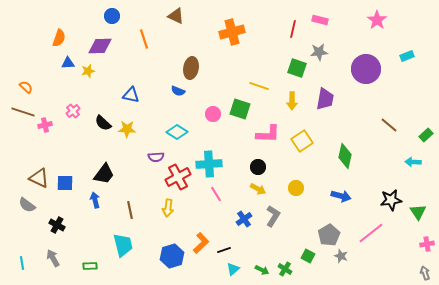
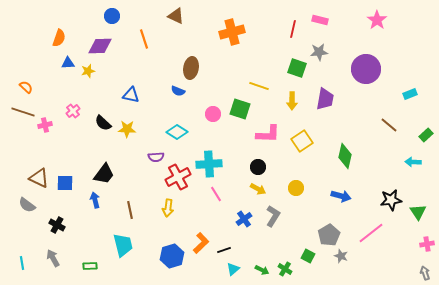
cyan rectangle at (407, 56): moved 3 px right, 38 px down
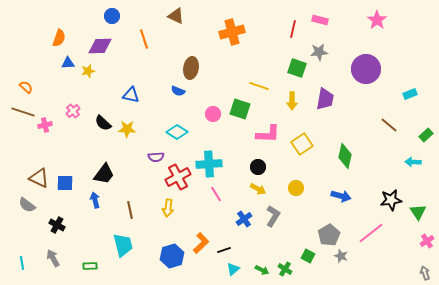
yellow square at (302, 141): moved 3 px down
pink cross at (427, 244): moved 3 px up; rotated 24 degrees counterclockwise
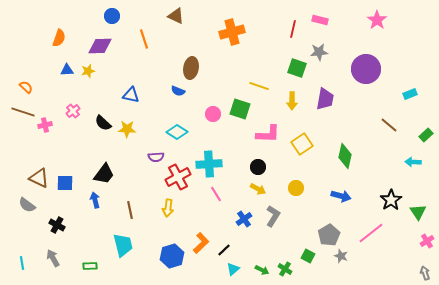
blue triangle at (68, 63): moved 1 px left, 7 px down
black star at (391, 200): rotated 25 degrees counterclockwise
black line at (224, 250): rotated 24 degrees counterclockwise
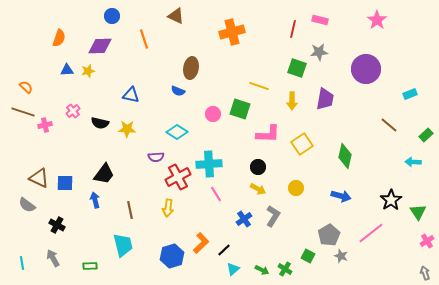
black semicircle at (103, 123): moved 3 px left; rotated 30 degrees counterclockwise
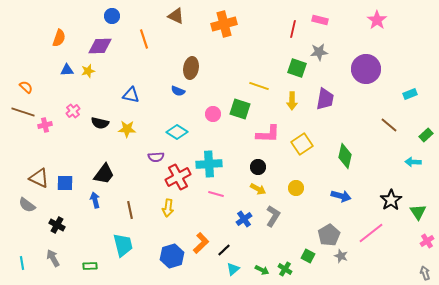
orange cross at (232, 32): moved 8 px left, 8 px up
pink line at (216, 194): rotated 42 degrees counterclockwise
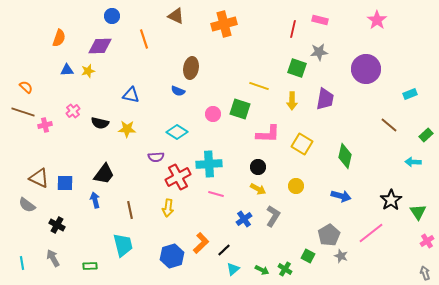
yellow square at (302, 144): rotated 25 degrees counterclockwise
yellow circle at (296, 188): moved 2 px up
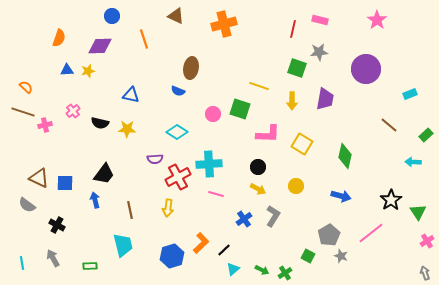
purple semicircle at (156, 157): moved 1 px left, 2 px down
green cross at (285, 269): moved 4 px down; rotated 24 degrees clockwise
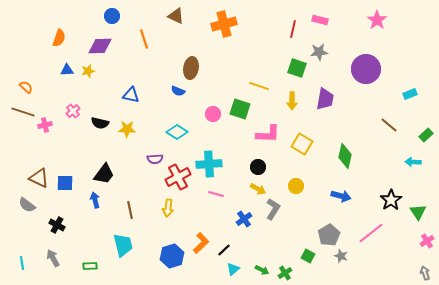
gray L-shape at (273, 216): moved 7 px up
